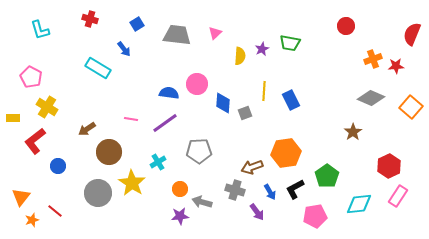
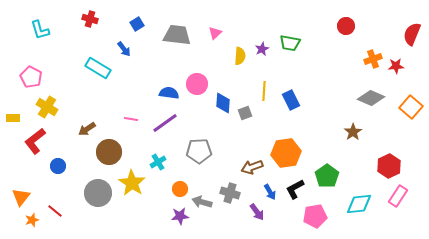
gray cross at (235, 190): moved 5 px left, 3 px down
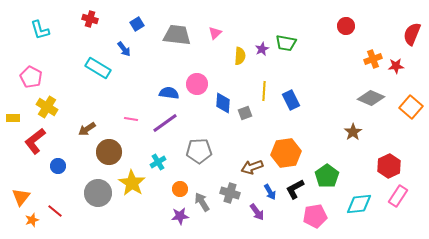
green trapezoid at (290, 43): moved 4 px left
gray arrow at (202, 202): rotated 42 degrees clockwise
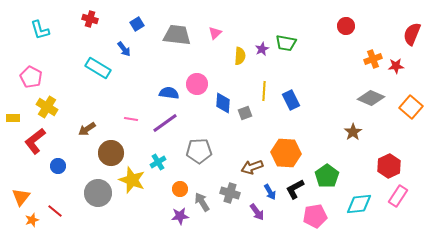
brown circle at (109, 152): moved 2 px right, 1 px down
orange hexagon at (286, 153): rotated 12 degrees clockwise
yellow star at (132, 183): moved 3 px up; rotated 12 degrees counterclockwise
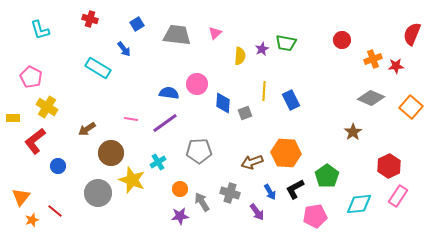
red circle at (346, 26): moved 4 px left, 14 px down
brown arrow at (252, 167): moved 5 px up
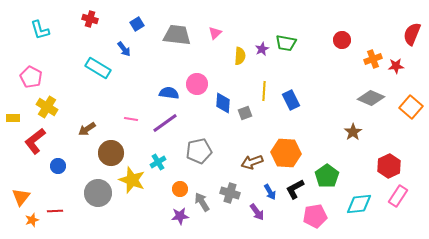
gray pentagon at (199, 151): rotated 10 degrees counterclockwise
red line at (55, 211): rotated 42 degrees counterclockwise
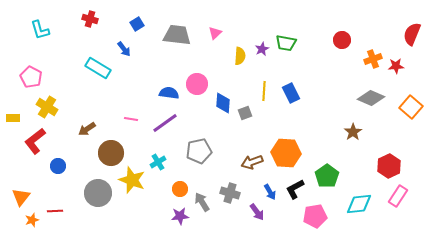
blue rectangle at (291, 100): moved 7 px up
